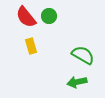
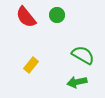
green circle: moved 8 px right, 1 px up
yellow rectangle: moved 19 px down; rotated 56 degrees clockwise
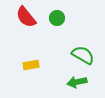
green circle: moved 3 px down
yellow rectangle: rotated 42 degrees clockwise
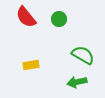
green circle: moved 2 px right, 1 px down
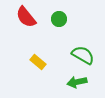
yellow rectangle: moved 7 px right, 3 px up; rotated 49 degrees clockwise
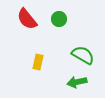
red semicircle: moved 1 px right, 2 px down
yellow rectangle: rotated 63 degrees clockwise
